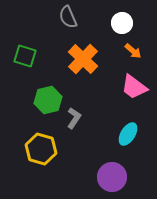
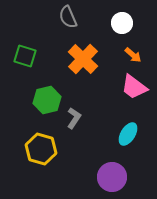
orange arrow: moved 4 px down
green hexagon: moved 1 px left
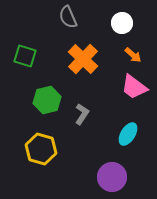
gray L-shape: moved 8 px right, 4 px up
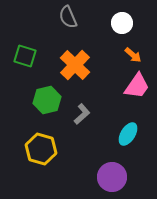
orange cross: moved 8 px left, 6 px down
pink trapezoid: moved 3 px right, 1 px up; rotated 92 degrees counterclockwise
gray L-shape: rotated 15 degrees clockwise
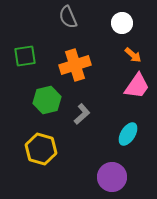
green square: rotated 25 degrees counterclockwise
orange cross: rotated 28 degrees clockwise
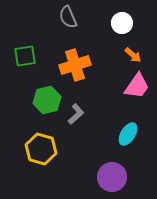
gray L-shape: moved 6 px left
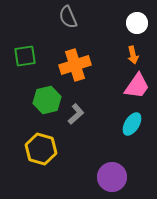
white circle: moved 15 px right
orange arrow: rotated 36 degrees clockwise
cyan ellipse: moved 4 px right, 10 px up
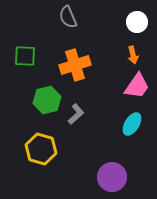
white circle: moved 1 px up
green square: rotated 10 degrees clockwise
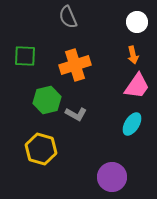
gray L-shape: rotated 70 degrees clockwise
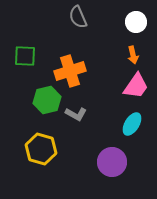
gray semicircle: moved 10 px right
white circle: moved 1 px left
orange cross: moved 5 px left, 6 px down
pink trapezoid: moved 1 px left
purple circle: moved 15 px up
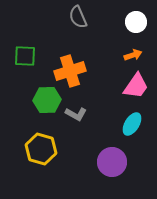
orange arrow: rotated 96 degrees counterclockwise
green hexagon: rotated 12 degrees clockwise
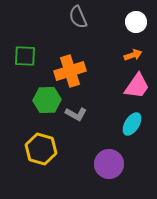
pink trapezoid: moved 1 px right
purple circle: moved 3 px left, 2 px down
